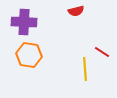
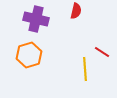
red semicircle: rotated 63 degrees counterclockwise
purple cross: moved 12 px right, 3 px up; rotated 10 degrees clockwise
orange hexagon: rotated 25 degrees counterclockwise
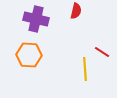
orange hexagon: rotated 20 degrees clockwise
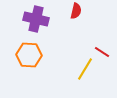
yellow line: rotated 35 degrees clockwise
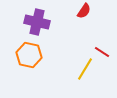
red semicircle: moved 8 px right; rotated 21 degrees clockwise
purple cross: moved 1 px right, 3 px down
orange hexagon: rotated 10 degrees clockwise
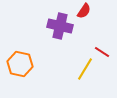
purple cross: moved 23 px right, 4 px down
orange hexagon: moved 9 px left, 9 px down
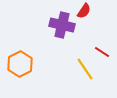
purple cross: moved 2 px right, 1 px up
orange hexagon: rotated 20 degrees clockwise
yellow line: rotated 65 degrees counterclockwise
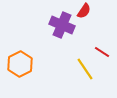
purple cross: rotated 10 degrees clockwise
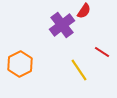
purple cross: rotated 30 degrees clockwise
yellow line: moved 6 px left, 1 px down
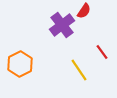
red line: rotated 21 degrees clockwise
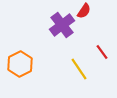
yellow line: moved 1 px up
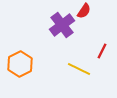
red line: moved 1 px up; rotated 63 degrees clockwise
yellow line: rotated 30 degrees counterclockwise
